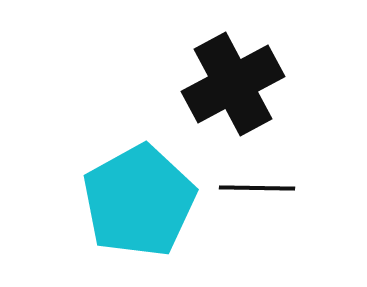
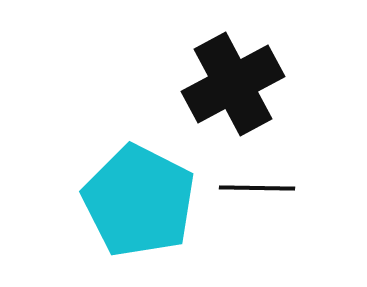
cyan pentagon: rotated 16 degrees counterclockwise
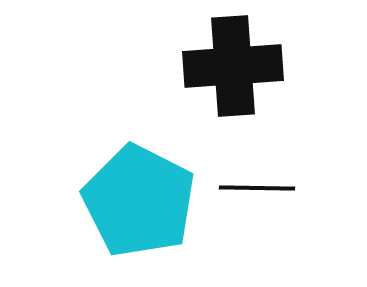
black cross: moved 18 px up; rotated 24 degrees clockwise
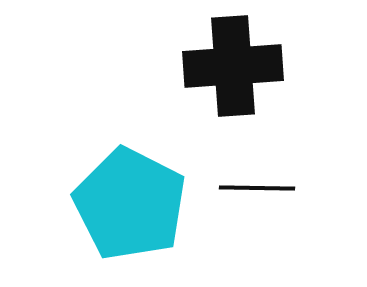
cyan pentagon: moved 9 px left, 3 px down
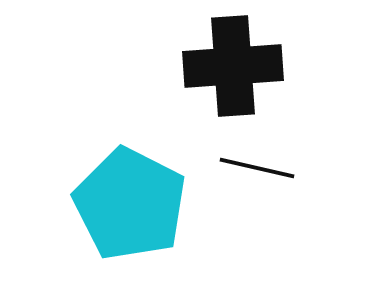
black line: moved 20 px up; rotated 12 degrees clockwise
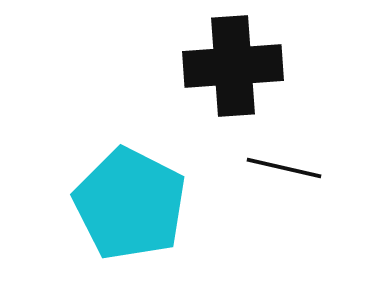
black line: moved 27 px right
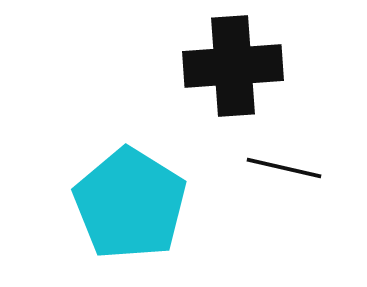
cyan pentagon: rotated 5 degrees clockwise
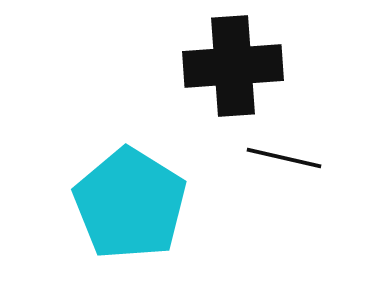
black line: moved 10 px up
